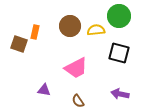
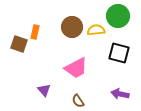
green circle: moved 1 px left
brown circle: moved 2 px right, 1 px down
purple triangle: rotated 40 degrees clockwise
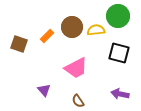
orange rectangle: moved 12 px right, 4 px down; rotated 32 degrees clockwise
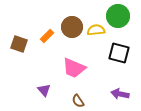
pink trapezoid: moved 2 px left; rotated 50 degrees clockwise
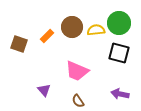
green circle: moved 1 px right, 7 px down
pink trapezoid: moved 3 px right, 3 px down
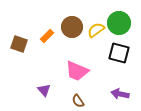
yellow semicircle: rotated 30 degrees counterclockwise
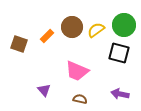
green circle: moved 5 px right, 2 px down
brown semicircle: moved 2 px right, 2 px up; rotated 136 degrees clockwise
